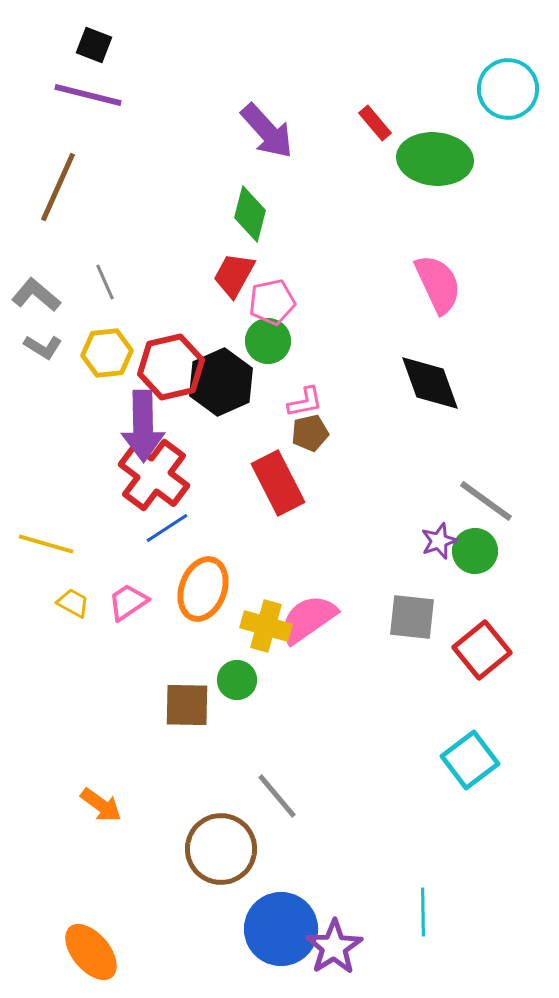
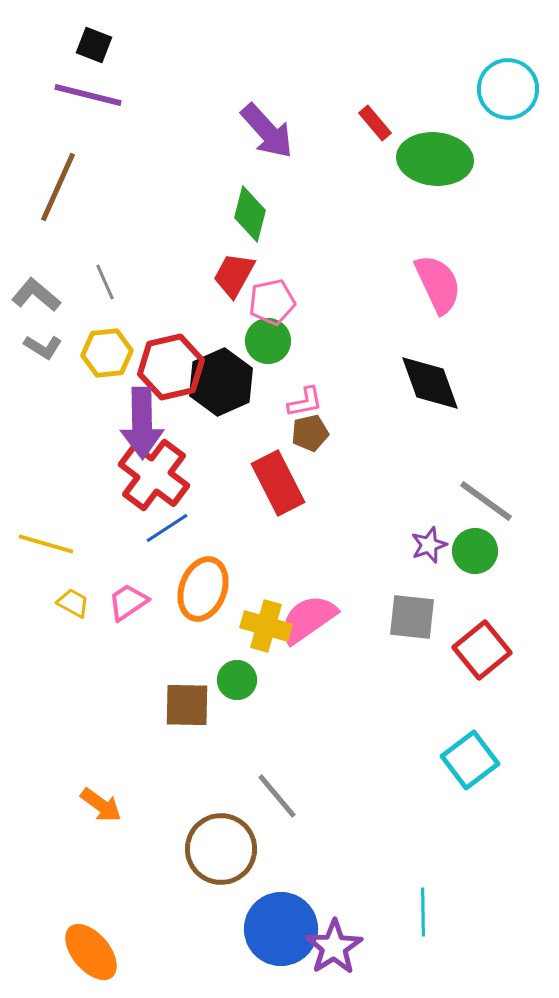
purple arrow at (143, 426): moved 1 px left, 3 px up
purple star at (439, 541): moved 10 px left, 4 px down
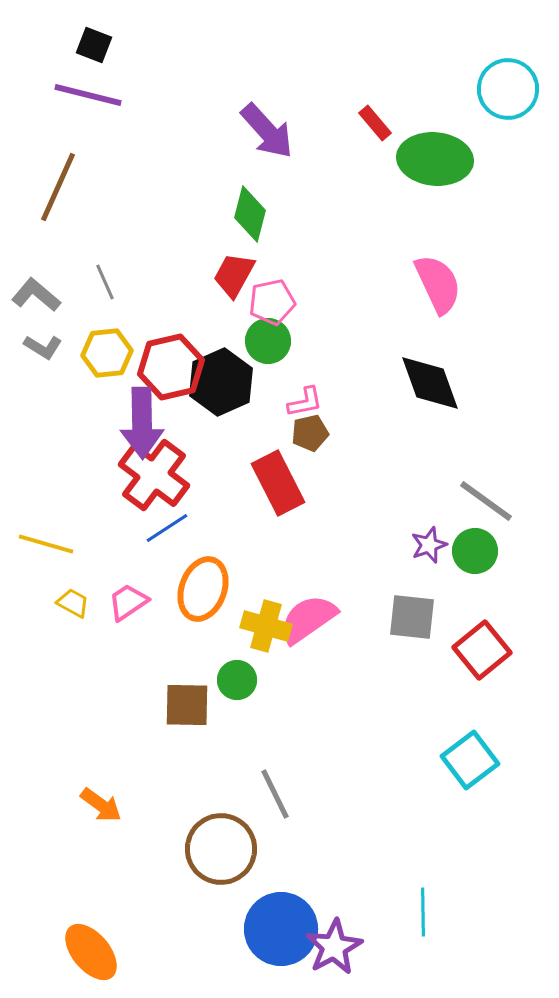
gray line at (277, 796): moved 2 px left, 2 px up; rotated 14 degrees clockwise
purple star at (334, 947): rotated 4 degrees clockwise
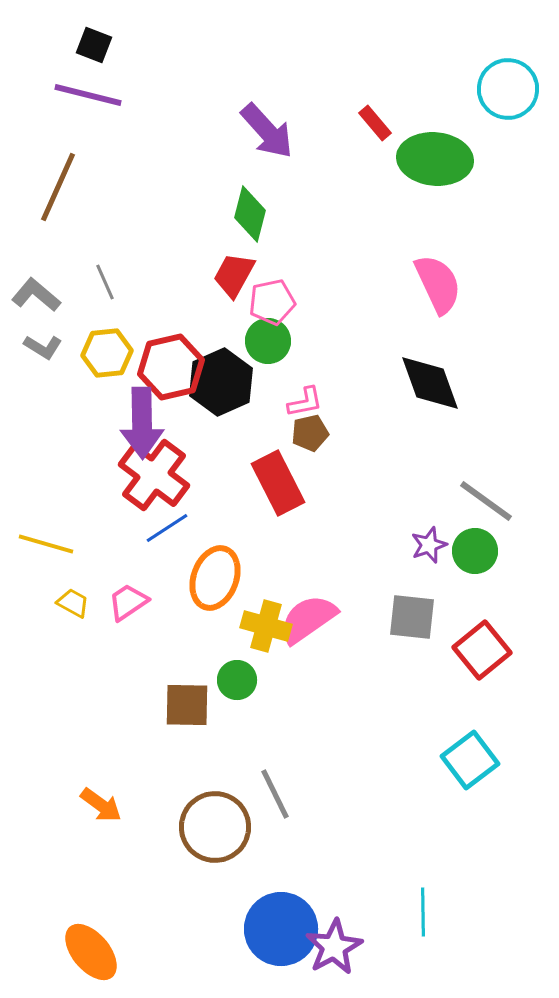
orange ellipse at (203, 589): moved 12 px right, 11 px up
brown circle at (221, 849): moved 6 px left, 22 px up
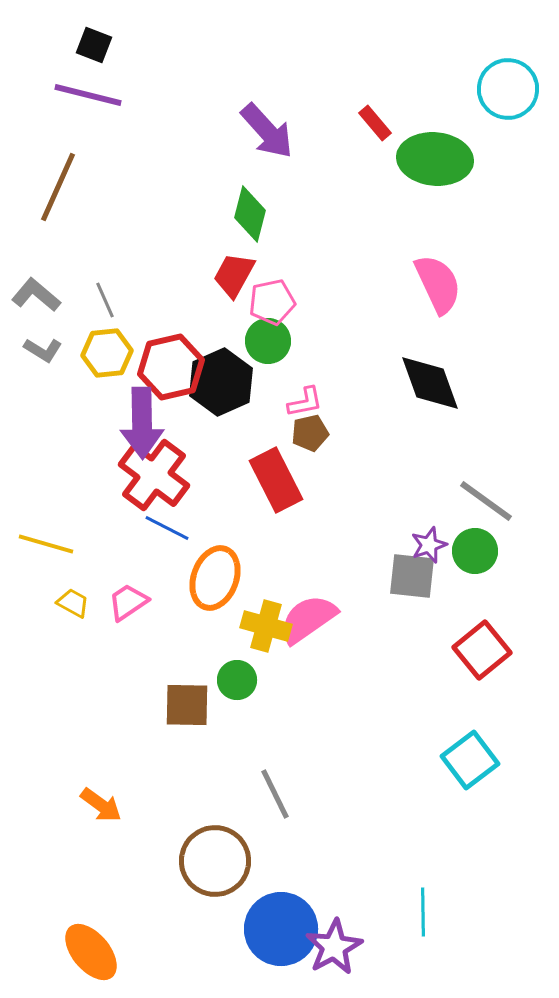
gray line at (105, 282): moved 18 px down
gray L-shape at (43, 347): moved 3 px down
red rectangle at (278, 483): moved 2 px left, 3 px up
blue line at (167, 528): rotated 60 degrees clockwise
gray square at (412, 617): moved 41 px up
brown circle at (215, 827): moved 34 px down
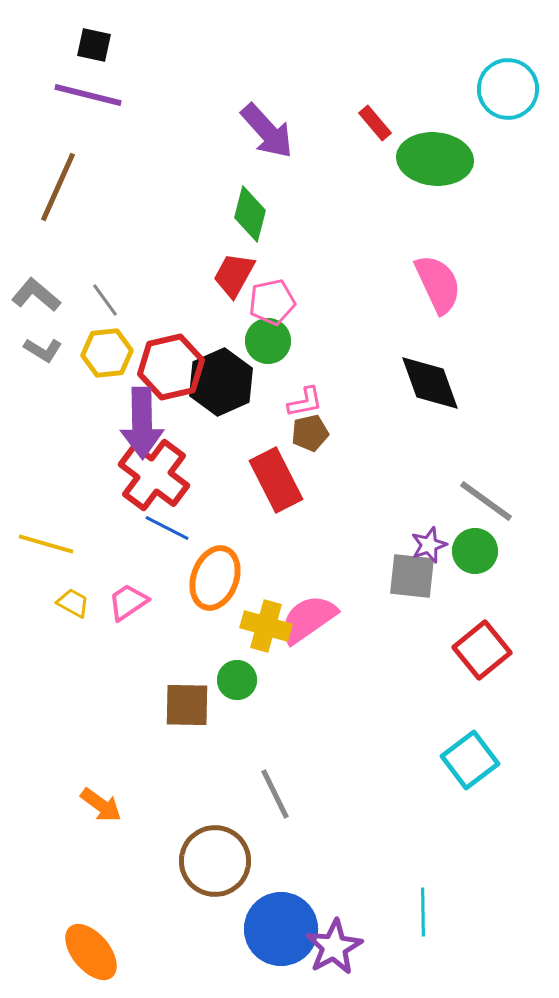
black square at (94, 45): rotated 9 degrees counterclockwise
gray line at (105, 300): rotated 12 degrees counterclockwise
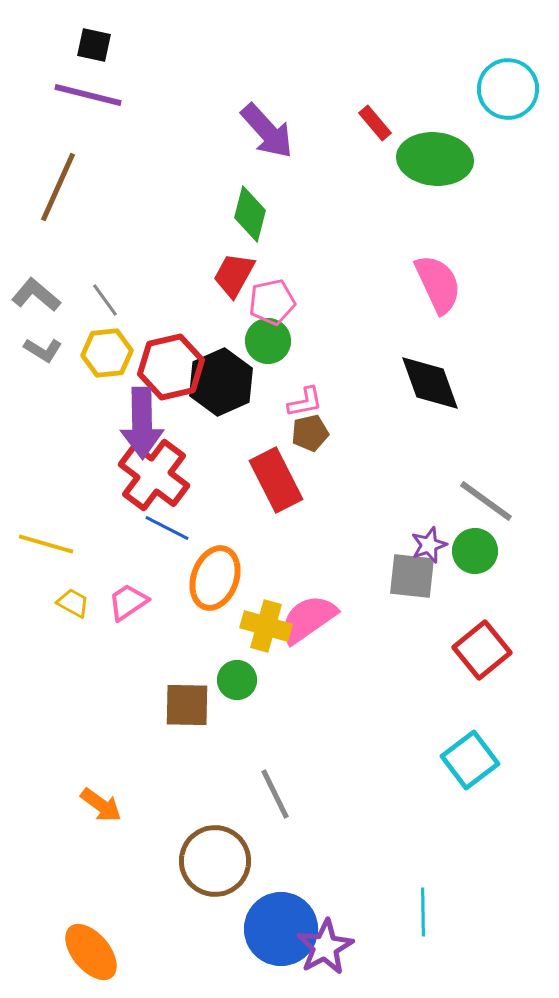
purple star at (334, 947): moved 9 px left
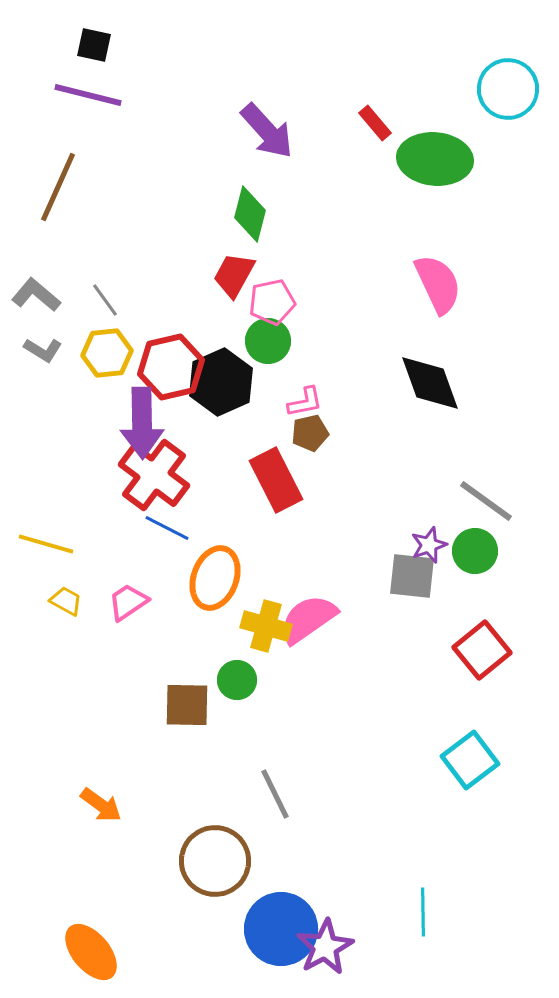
yellow trapezoid at (73, 603): moved 7 px left, 2 px up
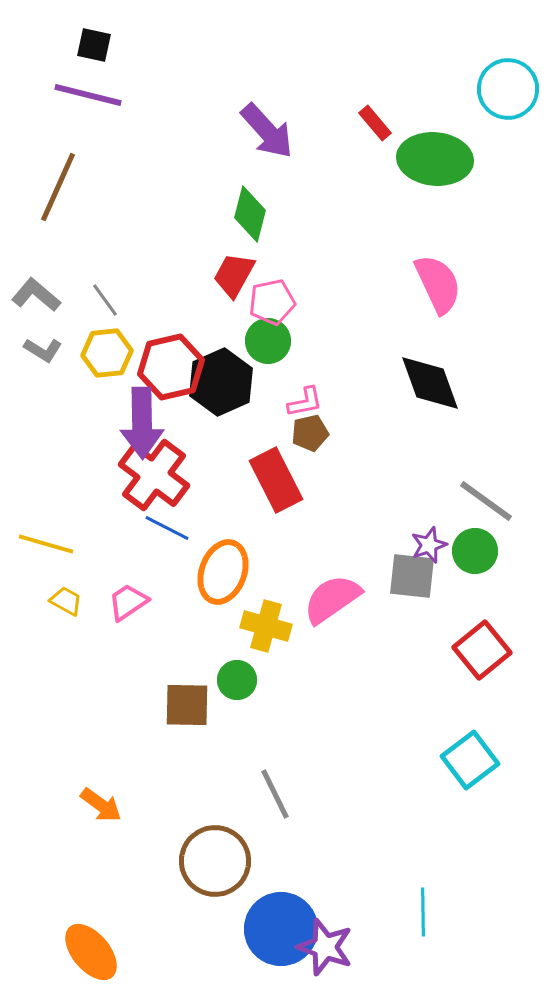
orange ellipse at (215, 578): moved 8 px right, 6 px up
pink semicircle at (308, 619): moved 24 px right, 20 px up
purple star at (325, 947): rotated 24 degrees counterclockwise
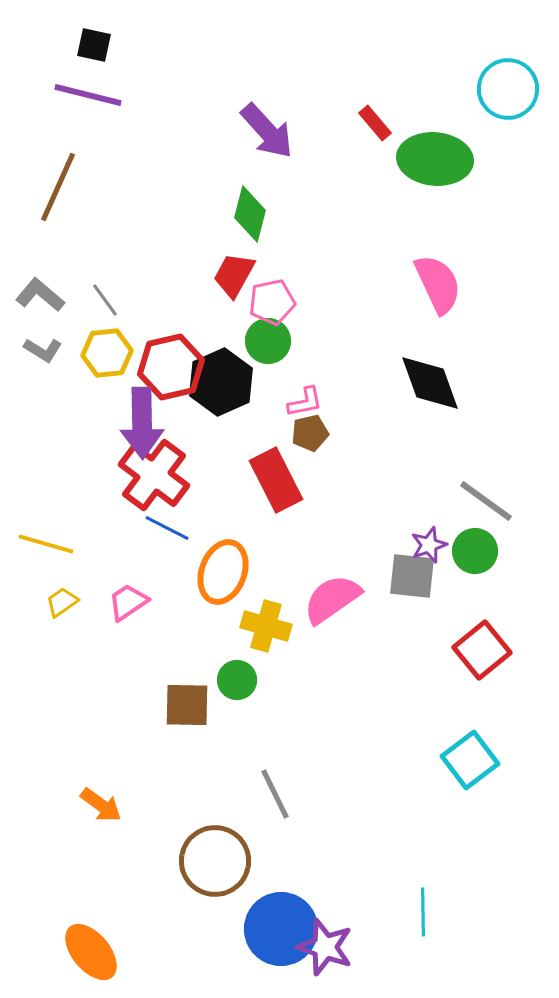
gray L-shape at (36, 295): moved 4 px right
yellow trapezoid at (66, 601): moved 4 px left, 1 px down; rotated 64 degrees counterclockwise
